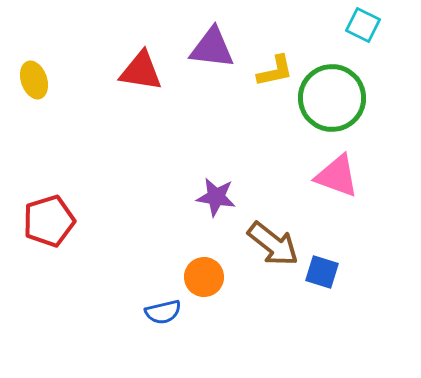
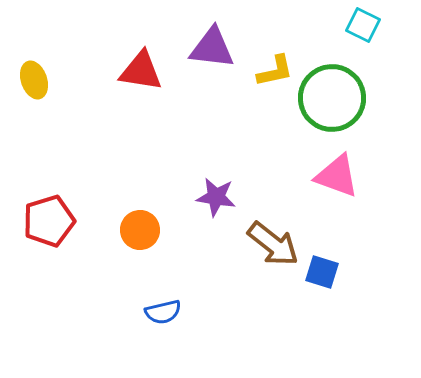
orange circle: moved 64 px left, 47 px up
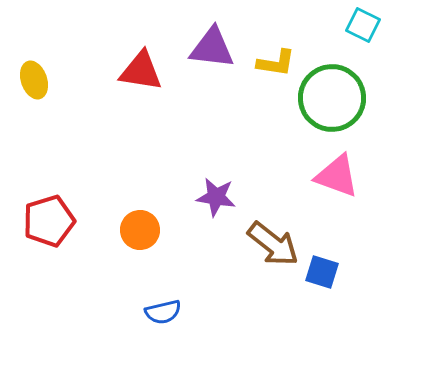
yellow L-shape: moved 1 px right, 8 px up; rotated 21 degrees clockwise
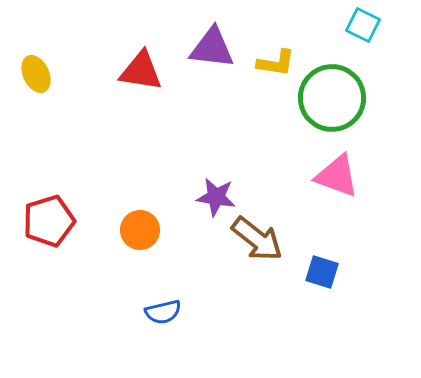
yellow ellipse: moved 2 px right, 6 px up; rotated 6 degrees counterclockwise
brown arrow: moved 16 px left, 5 px up
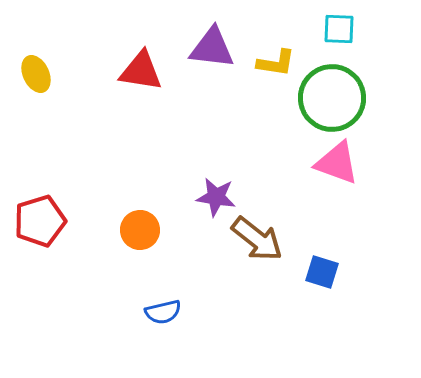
cyan square: moved 24 px left, 4 px down; rotated 24 degrees counterclockwise
pink triangle: moved 13 px up
red pentagon: moved 9 px left
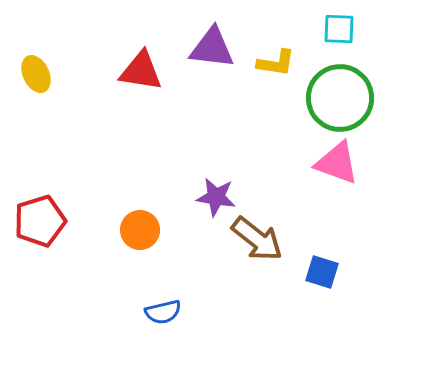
green circle: moved 8 px right
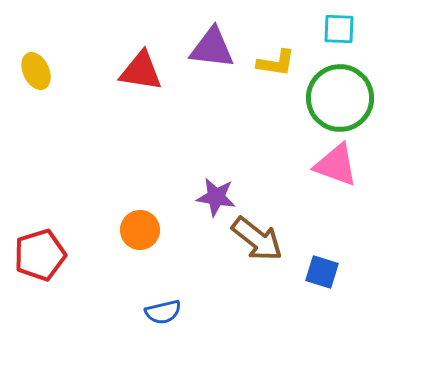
yellow ellipse: moved 3 px up
pink triangle: moved 1 px left, 2 px down
red pentagon: moved 34 px down
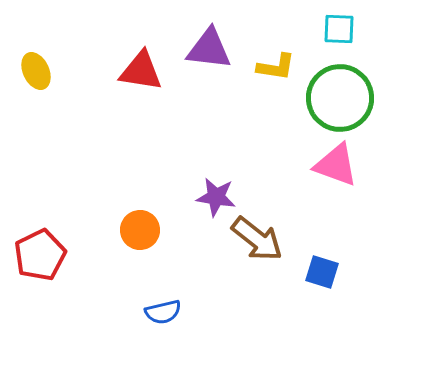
purple triangle: moved 3 px left, 1 px down
yellow L-shape: moved 4 px down
red pentagon: rotated 9 degrees counterclockwise
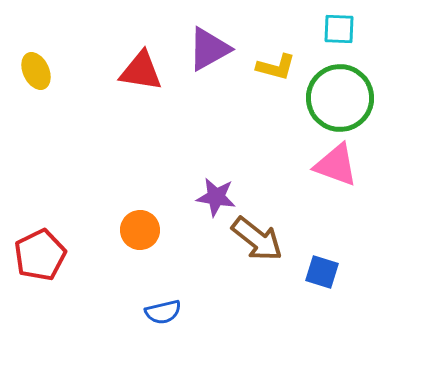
purple triangle: rotated 36 degrees counterclockwise
yellow L-shape: rotated 6 degrees clockwise
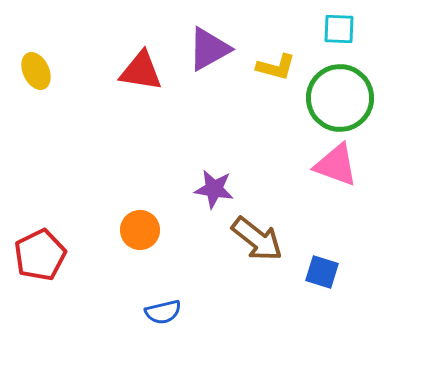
purple star: moved 2 px left, 8 px up
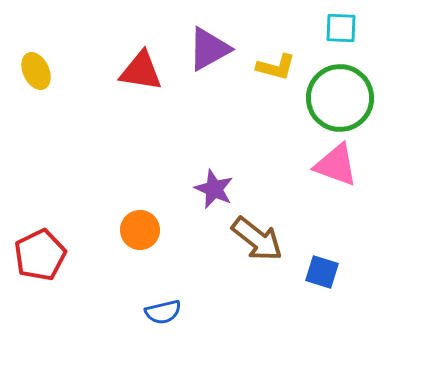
cyan square: moved 2 px right, 1 px up
purple star: rotated 15 degrees clockwise
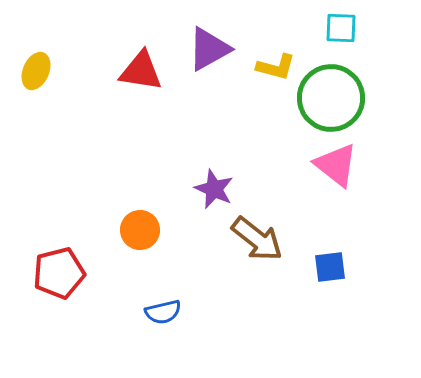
yellow ellipse: rotated 48 degrees clockwise
green circle: moved 9 px left
pink triangle: rotated 18 degrees clockwise
red pentagon: moved 19 px right, 18 px down; rotated 12 degrees clockwise
blue square: moved 8 px right, 5 px up; rotated 24 degrees counterclockwise
